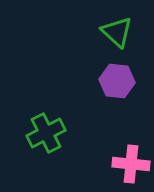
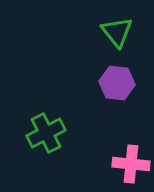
green triangle: rotated 8 degrees clockwise
purple hexagon: moved 2 px down
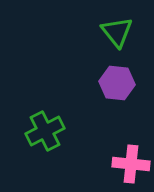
green cross: moved 1 px left, 2 px up
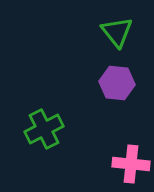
green cross: moved 1 px left, 2 px up
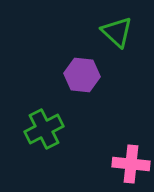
green triangle: rotated 8 degrees counterclockwise
purple hexagon: moved 35 px left, 8 px up
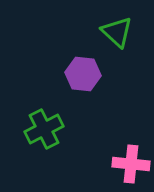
purple hexagon: moved 1 px right, 1 px up
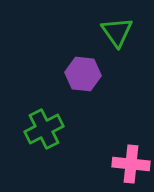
green triangle: rotated 12 degrees clockwise
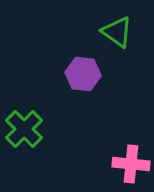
green triangle: rotated 20 degrees counterclockwise
green cross: moved 20 px left; rotated 18 degrees counterclockwise
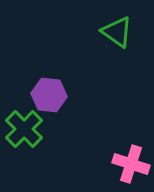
purple hexagon: moved 34 px left, 21 px down
pink cross: rotated 12 degrees clockwise
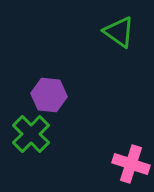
green triangle: moved 2 px right
green cross: moved 7 px right, 5 px down
